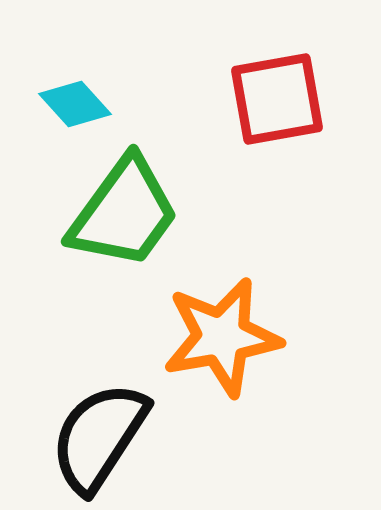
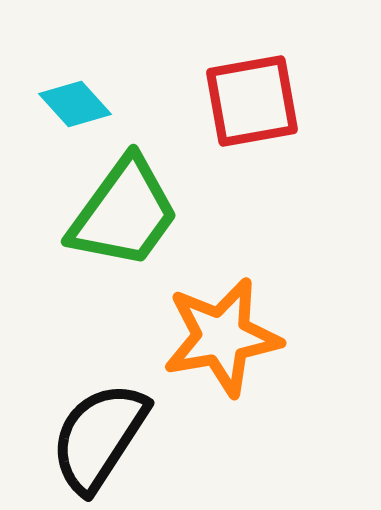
red square: moved 25 px left, 2 px down
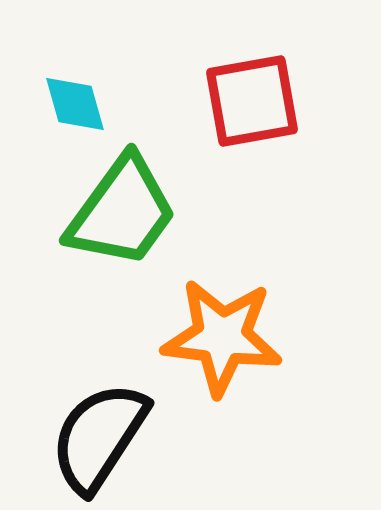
cyan diamond: rotated 26 degrees clockwise
green trapezoid: moved 2 px left, 1 px up
orange star: rotated 17 degrees clockwise
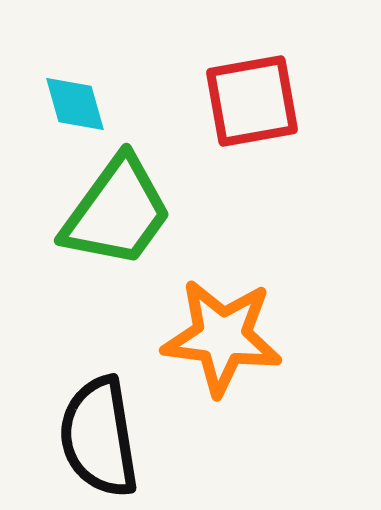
green trapezoid: moved 5 px left
black semicircle: rotated 42 degrees counterclockwise
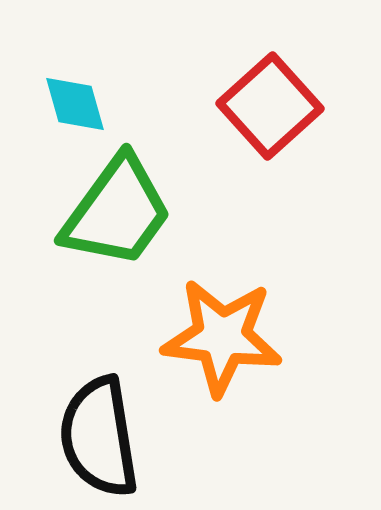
red square: moved 18 px right, 5 px down; rotated 32 degrees counterclockwise
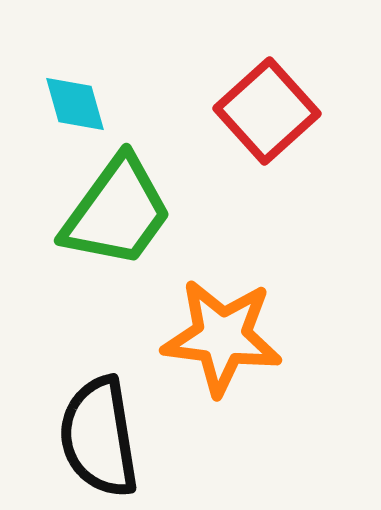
red square: moved 3 px left, 5 px down
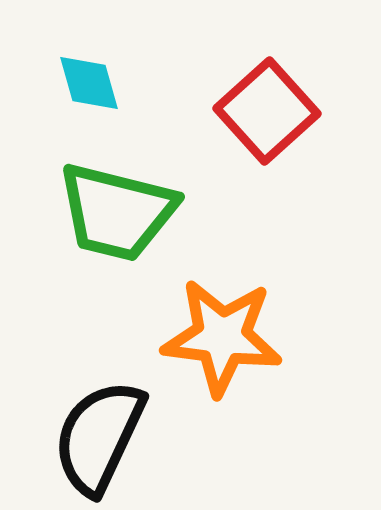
cyan diamond: moved 14 px right, 21 px up
green trapezoid: rotated 68 degrees clockwise
black semicircle: rotated 34 degrees clockwise
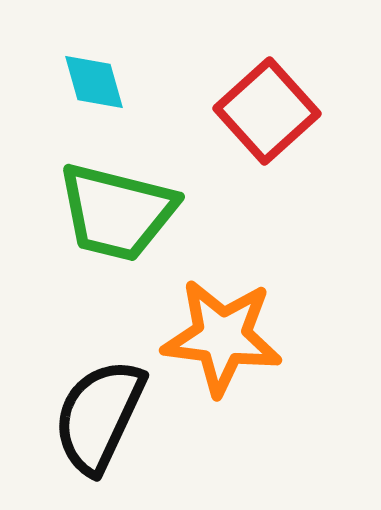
cyan diamond: moved 5 px right, 1 px up
black semicircle: moved 21 px up
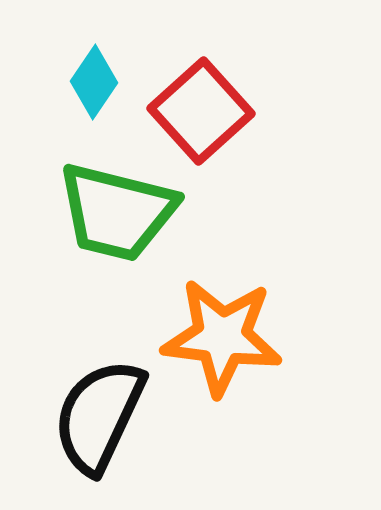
cyan diamond: rotated 50 degrees clockwise
red square: moved 66 px left
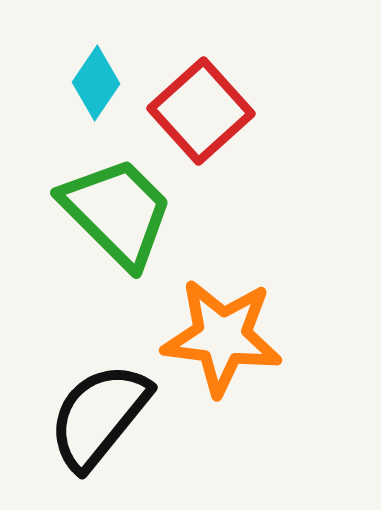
cyan diamond: moved 2 px right, 1 px down
green trapezoid: rotated 149 degrees counterclockwise
black semicircle: rotated 14 degrees clockwise
